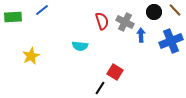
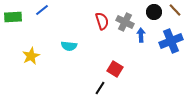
cyan semicircle: moved 11 px left
red square: moved 3 px up
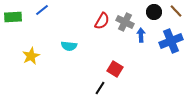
brown line: moved 1 px right, 1 px down
red semicircle: rotated 48 degrees clockwise
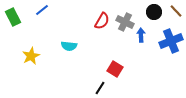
green rectangle: rotated 66 degrees clockwise
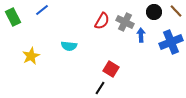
blue cross: moved 1 px down
red square: moved 4 px left
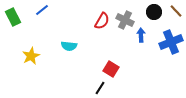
gray cross: moved 2 px up
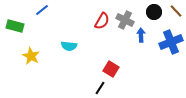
green rectangle: moved 2 px right, 9 px down; rotated 48 degrees counterclockwise
yellow star: rotated 18 degrees counterclockwise
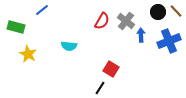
black circle: moved 4 px right
gray cross: moved 1 px right, 1 px down; rotated 12 degrees clockwise
green rectangle: moved 1 px right, 1 px down
blue cross: moved 2 px left, 1 px up
yellow star: moved 3 px left, 2 px up
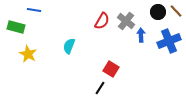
blue line: moved 8 px left; rotated 48 degrees clockwise
cyan semicircle: rotated 105 degrees clockwise
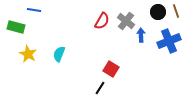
brown line: rotated 24 degrees clockwise
cyan semicircle: moved 10 px left, 8 px down
